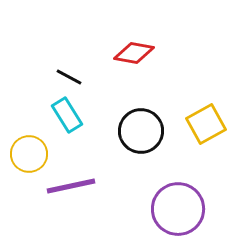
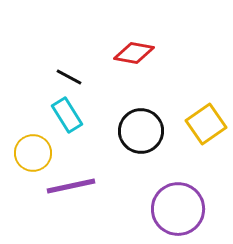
yellow square: rotated 6 degrees counterclockwise
yellow circle: moved 4 px right, 1 px up
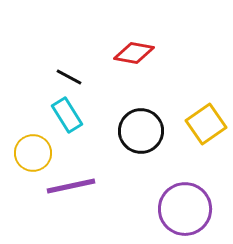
purple circle: moved 7 px right
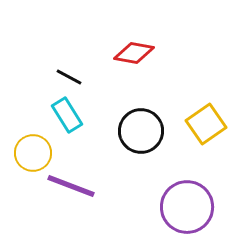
purple line: rotated 33 degrees clockwise
purple circle: moved 2 px right, 2 px up
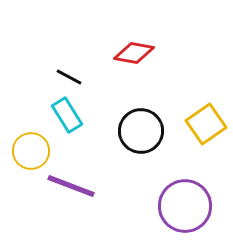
yellow circle: moved 2 px left, 2 px up
purple circle: moved 2 px left, 1 px up
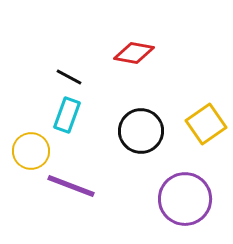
cyan rectangle: rotated 52 degrees clockwise
purple circle: moved 7 px up
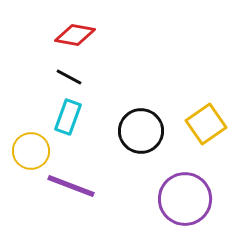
red diamond: moved 59 px left, 18 px up
cyan rectangle: moved 1 px right, 2 px down
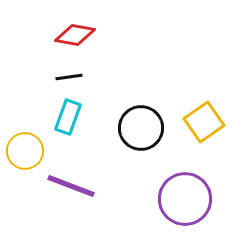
black line: rotated 36 degrees counterclockwise
yellow square: moved 2 px left, 2 px up
black circle: moved 3 px up
yellow circle: moved 6 px left
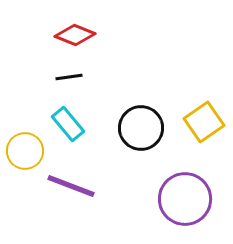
red diamond: rotated 12 degrees clockwise
cyan rectangle: moved 7 px down; rotated 60 degrees counterclockwise
